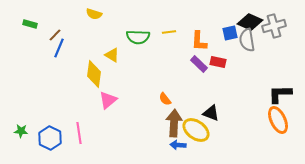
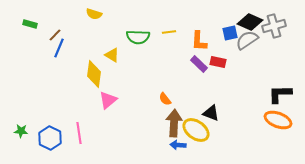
gray semicircle: rotated 65 degrees clockwise
orange ellipse: rotated 44 degrees counterclockwise
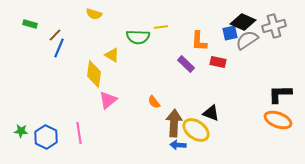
black diamond: moved 7 px left
yellow line: moved 8 px left, 5 px up
purple rectangle: moved 13 px left
orange semicircle: moved 11 px left, 3 px down
blue hexagon: moved 4 px left, 1 px up
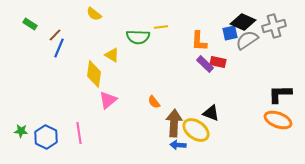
yellow semicircle: rotated 21 degrees clockwise
green rectangle: rotated 16 degrees clockwise
purple rectangle: moved 19 px right
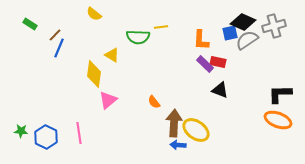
orange L-shape: moved 2 px right, 1 px up
black triangle: moved 9 px right, 23 px up
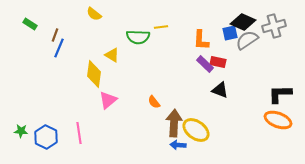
brown line: rotated 24 degrees counterclockwise
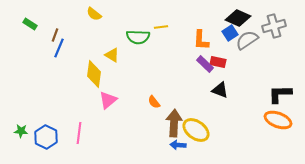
black diamond: moved 5 px left, 4 px up
blue square: rotated 21 degrees counterclockwise
pink line: rotated 15 degrees clockwise
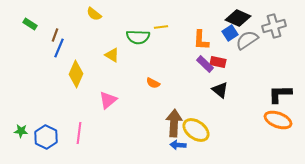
yellow diamond: moved 18 px left; rotated 16 degrees clockwise
black triangle: rotated 18 degrees clockwise
orange semicircle: moved 1 px left, 19 px up; rotated 24 degrees counterclockwise
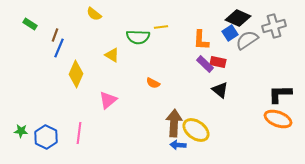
orange ellipse: moved 1 px up
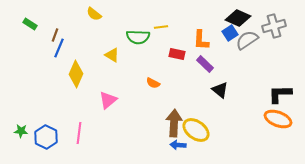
red rectangle: moved 41 px left, 8 px up
